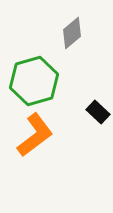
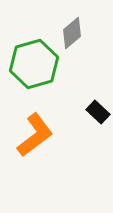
green hexagon: moved 17 px up
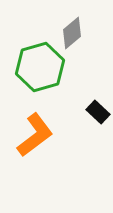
green hexagon: moved 6 px right, 3 px down
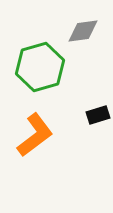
gray diamond: moved 11 px right, 2 px up; rotated 32 degrees clockwise
black rectangle: moved 3 px down; rotated 60 degrees counterclockwise
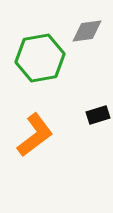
gray diamond: moved 4 px right
green hexagon: moved 9 px up; rotated 6 degrees clockwise
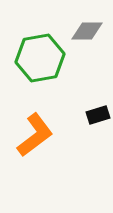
gray diamond: rotated 8 degrees clockwise
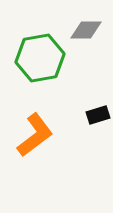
gray diamond: moved 1 px left, 1 px up
